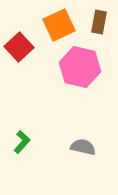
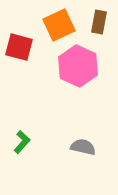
red square: rotated 32 degrees counterclockwise
pink hexagon: moved 2 px left, 1 px up; rotated 12 degrees clockwise
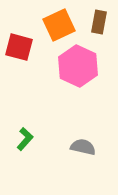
green L-shape: moved 3 px right, 3 px up
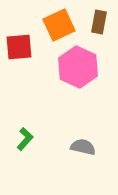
red square: rotated 20 degrees counterclockwise
pink hexagon: moved 1 px down
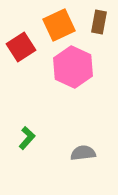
red square: moved 2 px right; rotated 28 degrees counterclockwise
pink hexagon: moved 5 px left
green L-shape: moved 2 px right, 1 px up
gray semicircle: moved 6 px down; rotated 20 degrees counterclockwise
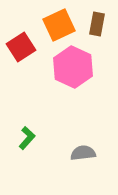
brown rectangle: moved 2 px left, 2 px down
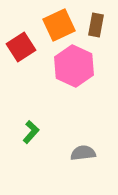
brown rectangle: moved 1 px left, 1 px down
pink hexagon: moved 1 px right, 1 px up
green L-shape: moved 4 px right, 6 px up
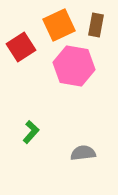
pink hexagon: rotated 15 degrees counterclockwise
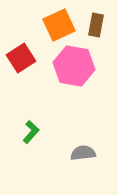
red square: moved 11 px down
